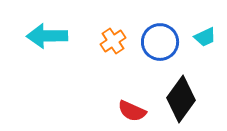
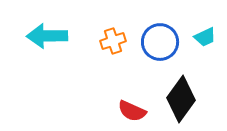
orange cross: rotated 15 degrees clockwise
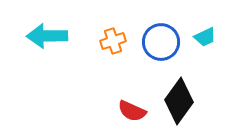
blue circle: moved 1 px right
black diamond: moved 2 px left, 2 px down
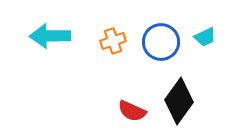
cyan arrow: moved 3 px right
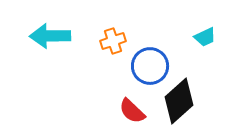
blue circle: moved 11 px left, 24 px down
black diamond: rotated 12 degrees clockwise
red semicircle: rotated 20 degrees clockwise
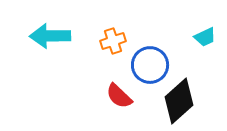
blue circle: moved 1 px up
red semicircle: moved 13 px left, 15 px up
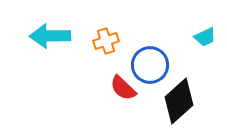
orange cross: moved 7 px left
red semicircle: moved 4 px right, 8 px up
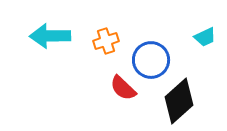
blue circle: moved 1 px right, 5 px up
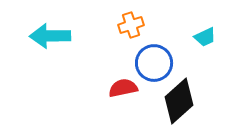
orange cross: moved 25 px right, 16 px up
blue circle: moved 3 px right, 3 px down
red semicircle: rotated 124 degrees clockwise
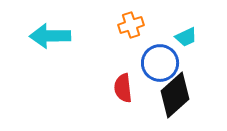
cyan trapezoid: moved 19 px left
blue circle: moved 6 px right
red semicircle: rotated 84 degrees counterclockwise
black diamond: moved 4 px left, 6 px up
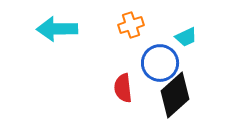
cyan arrow: moved 7 px right, 7 px up
